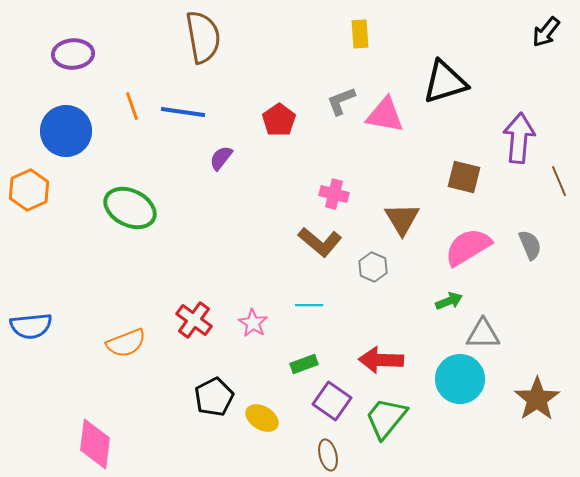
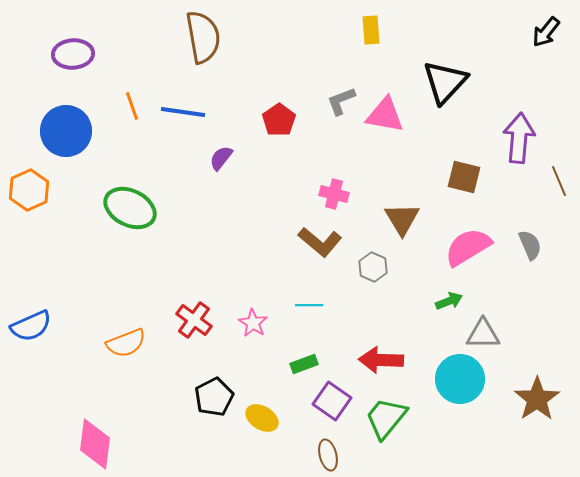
yellow rectangle: moved 11 px right, 4 px up
black triangle: rotated 30 degrees counterclockwise
blue semicircle: rotated 18 degrees counterclockwise
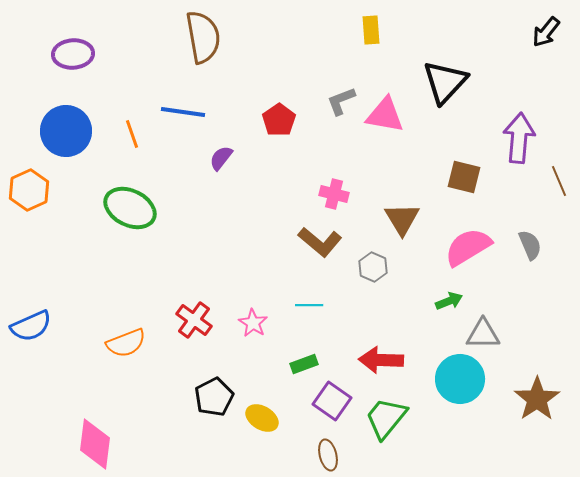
orange line: moved 28 px down
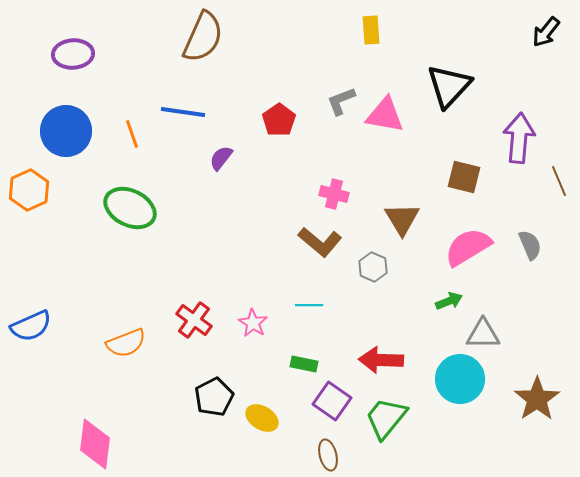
brown semicircle: rotated 34 degrees clockwise
black triangle: moved 4 px right, 4 px down
green rectangle: rotated 32 degrees clockwise
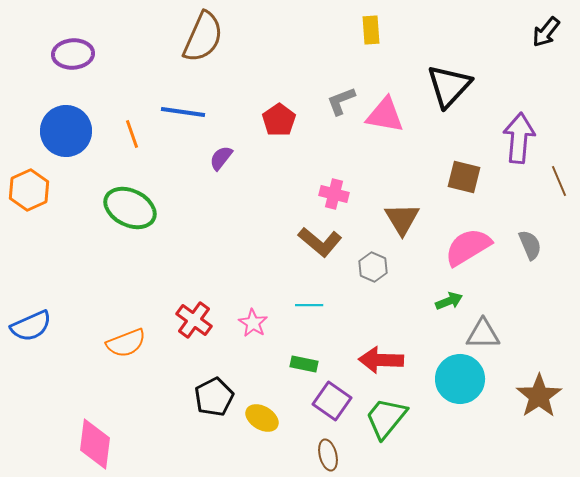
brown star: moved 2 px right, 3 px up
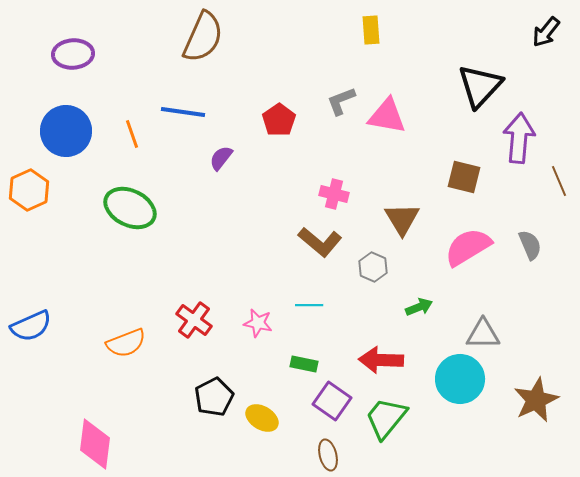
black triangle: moved 31 px right
pink triangle: moved 2 px right, 1 px down
green arrow: moved 30 px left, 6 px down
pink star: moved 5 px right; rotated 20 degrees counterclockwise
brown star: moved 3 px left, 4 px down; rotated 9 degrees clockwise
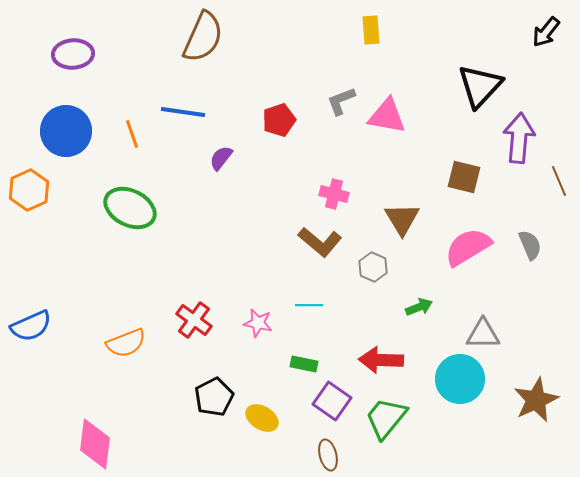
red pentagon: rotated 16 degrees clockwise
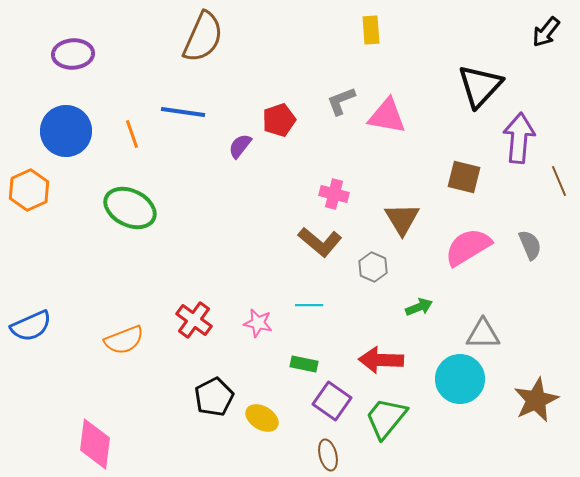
purple semicircle: moved 19 px right, 12 px up
orange semicircle: moved 2 px left, 3 px up
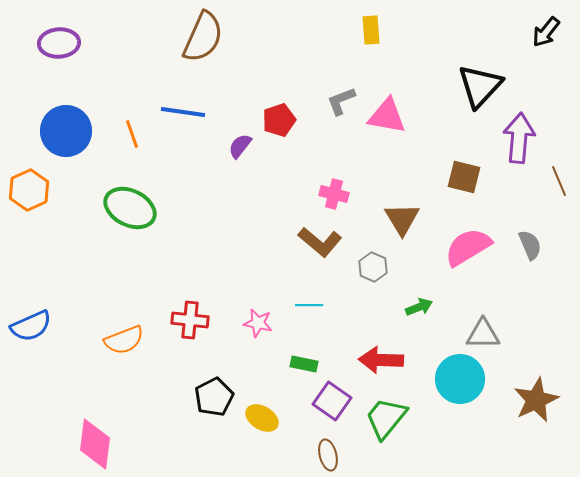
purple ellipse: moved 14 px left, 11 px up
red cross: moved 4 px left; rotated 30 degrees counterclockwise
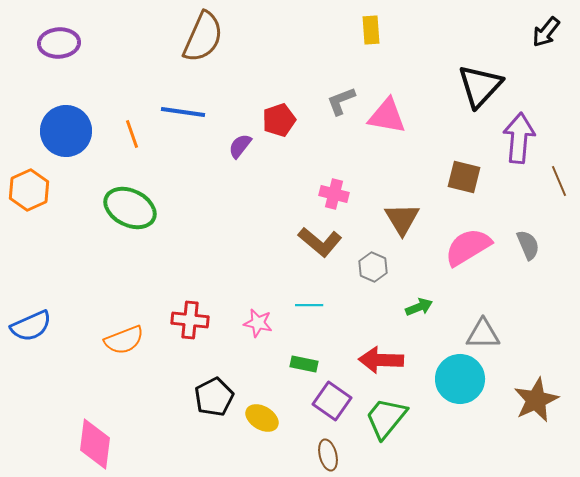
gray semicircle: moved 2 px left
